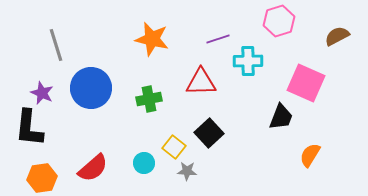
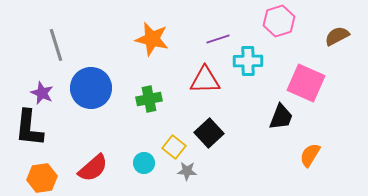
red triangle: moved 4 px right, 2 px up
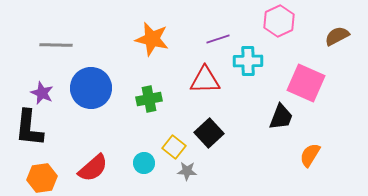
pink hexagon: rotated 8 degrees counterclockwise
gray line: rotated 72 degrees counterclockwise
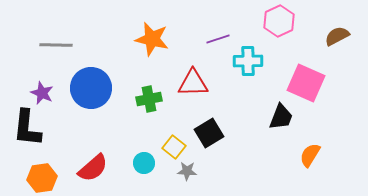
red triangle: moved 12 px left, 3 px down
black L-shape: moved 2 px left
black square: rotated 12 degrees clockwise
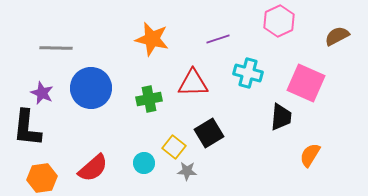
gray line: moved 3 px down
cyan cross: moved 12 px down; rotated 16 degrees clockwise
black trapezoid: rotated 16 degrees counterclockwise
